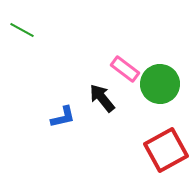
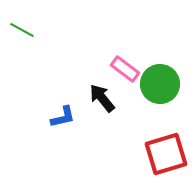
red square: moved 4 px down; rotated 12 degrees clockwise
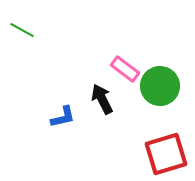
green circle: moved 2 px down
black arrow: moved 1 px down; rotated 12 degrees clockwise
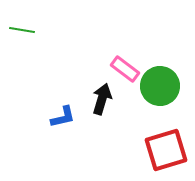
green line: rotated 20 degrees counterclockwise
black arrow: rotated 44 degrees clockwise
red square: moved 4 px up
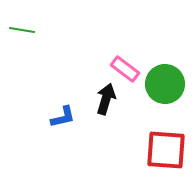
green circle: moved 5 px right, 2 px up
black arrow: moved 4 px right
red square: rotated 21 degrees clockwise
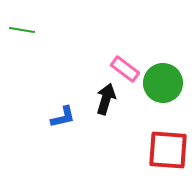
green circle: moved 2 px left, 1 px up
red square: moved 2 px right
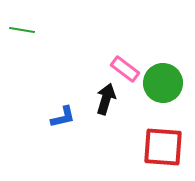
red square: moved 5 px left, 3 px up
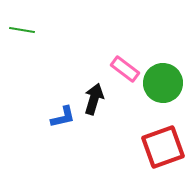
black arrow: moved 12 px left
red square: rotated 24 degrees counterclockwise
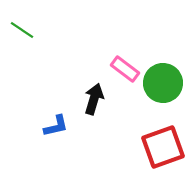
green line: rotated 25 degrees clockwise
blue L-shape: moved 7 px left, 9 px down
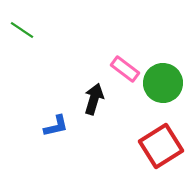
red square: moved 2 px left, 1 px up; rotated 12 degrees counterclockwise
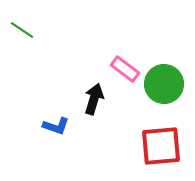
green circle: moved 1 px right, 1 px down
blue L-shape: rotated 32 degrees clockwise
red square: rotated 27 degrees clockwise
